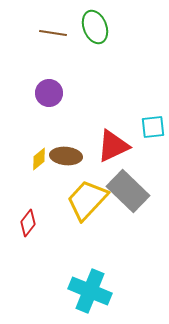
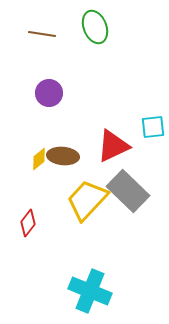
brown line: moved 11 px left, 1 px down
brown ellipse: moved 3 px left
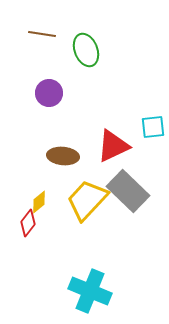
green ellipse: moved 9 px left, 23 px down
yellow diamond: moved 43 px down
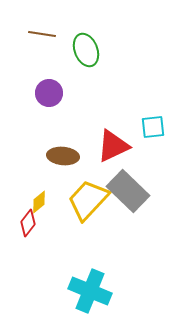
yellow trapezoid: moved 1 px right
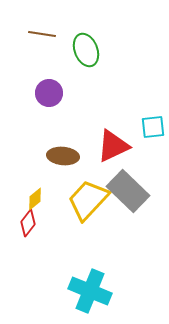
yellow diamond: moved 4 px left, 3 px up
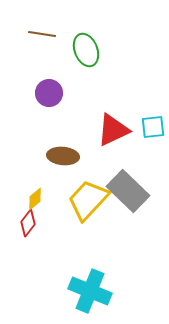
red triangle: moved 16 px up
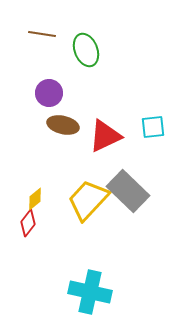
red triangle: moved 8 px left, 6 px down
brown ellipse: moved 31 px up; rotated 8 degrees clockwise
cyan cross: moved 1 px down; rotated 9 degrees counterclockwise
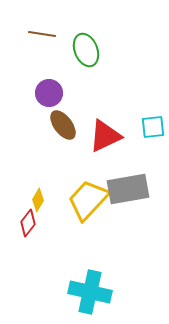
brown ellipse: rotated 40 degrees clockwise
gray rectangle: moved 2 px up; rotated 54 degrees counterclockwise
yellow diamond: moved 3 px right, 1 px down; rotated 20 degrees counterclockwise
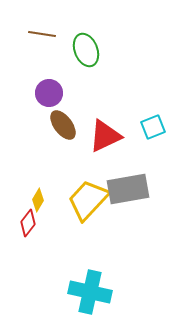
cyan square: rotated 15 degrees counterclockwise
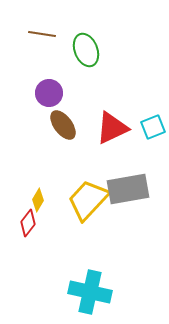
red triangle: moved 7 px right, 8 px up
